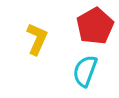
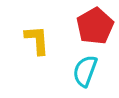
yellow L-shape: moved 1 px down; rotated 28 degrees counterclockwise
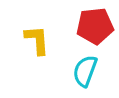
red pentagon: rotated 24 degrees clockwise
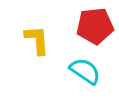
cyan semicircle: rotated 104 degrees clockwise
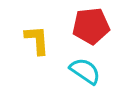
red pentagon: moved 4 px left
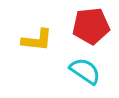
yellow L-shape: rotated 100 degrees clockwise
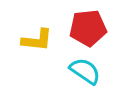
red pentagon: moved 3 px left, 2 px down
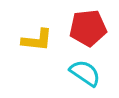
cyan semicircle: moved 2 px down
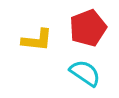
red pentagon: rotated 15 degrees counterclockwise
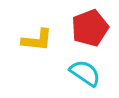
red pentagon: moved 2 px right
